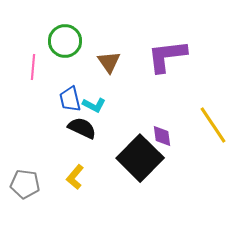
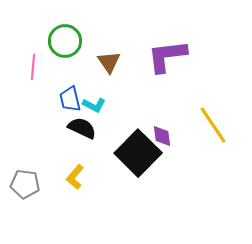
black square: moved 2 px left, 5 px up
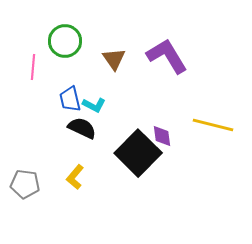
purple L-shape: rotated 66 degrees clockwise
brown triangle: moved 5 px right, 3 px up
yellow line: rotated 42 degrees counterclockwise
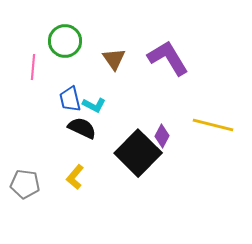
purple L-shape: moved 1 px right, 2 px down
purple diamond: rotated 35 degrees clockwise
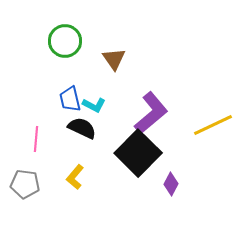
purple L-shape: moved 17 px left, 55 px down; rotated 81 degrees clockwise
pink line: moved 3 px right, 72 px down
yellow line: rotated 39 degrees counterclockwise
purple diamond: moved 9 px right, 48 px down
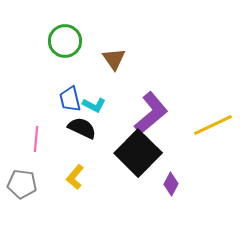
gray pentagon: moved 3 px left
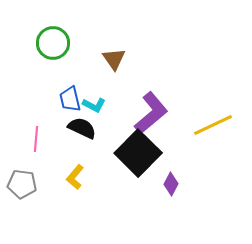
green circle: moved 12 px left, 2 px down
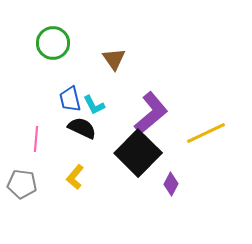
cyan L-shape: rotated 35 degrees clockwise
yellow line: moved 7 px left, 8 px down
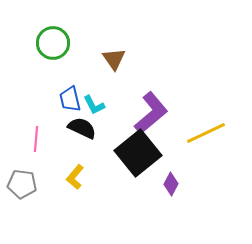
black square: rotated 6 degrees clockwise
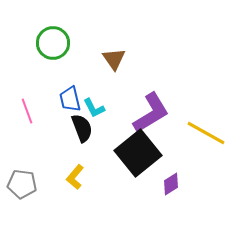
cyan L-shape: moved 3 px down
purple L-shape: rotated 9 degrees clockwise
black semicircle: rotated 44 degrees clockwise
yellow line: rotated 54 degrees clockwise
pink line: moved 9 px left, 28 px up; rotated 25 degrees counterclockwise
purple diamond: rotated 30 degrees clockwise
